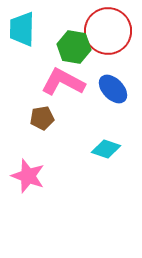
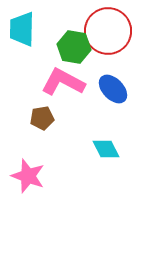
cyan diamond: rotated 44 degrees clockwise
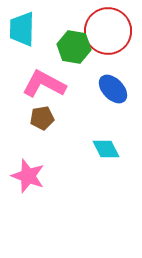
pink L-shape: moved 19 px left, 2 px down
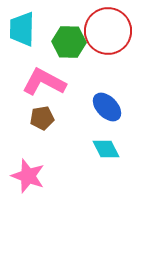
green hexagon: moved 5 px left, 5 px up; rotated 8 degrees counterclockwise
pink L-shape: moved 2 px up
blue ellipse: moved 6 px left, 18 px down
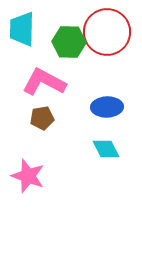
red circle: moved 1 px left, 1 px down
blue ellipse: rotated 48 degrees counterclockwise
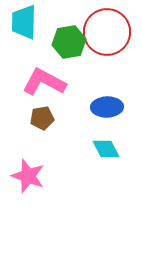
cyan trapezoid: moved 2 px right, 7 px up
green hexagon: rotated 12 degrees counterclockwise
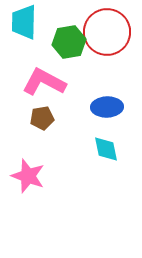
cyan diamond: rotated 16 degrees clockwise
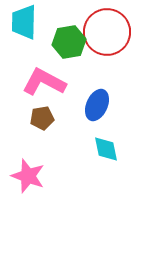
blue ellipse: moved 10 px left, 2 px up; rotated 64 degrees counterclockwise
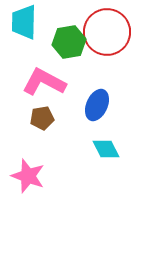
cyan diamond: rotated 16 degrees counterclockwise
